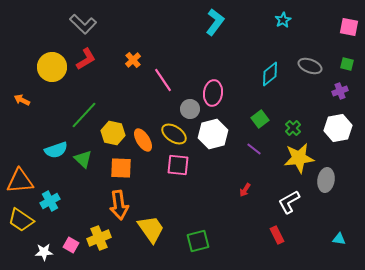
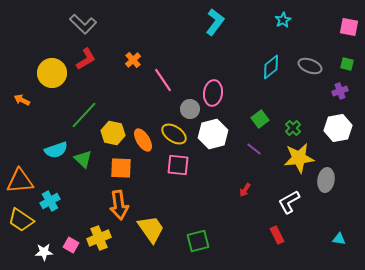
yellow circle at (52, 67): moved 6 px down
cyan diamond at (270, 74): moved 1 px right, 7 px up
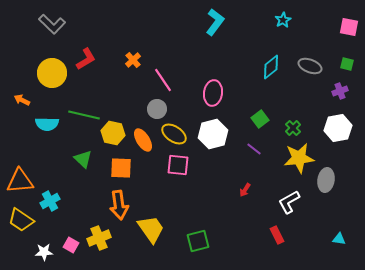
gray L-shape at (83, 24): moved 31 px left
gray circle at (190, 109): moved 33 px left
green line at (84, 115): rotated 60 degrees clockwise
cyan semicircle at (56, 150): moved 9 px left, 26 px up; rotated 20 degrees clockwise
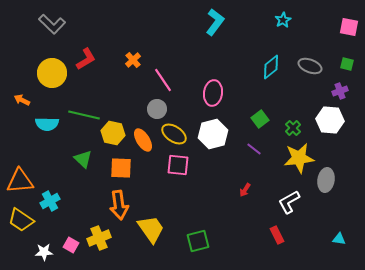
white hexagon at (338, 128): moved 8 px left, 8 px up; rotated 16 degrees clockwise
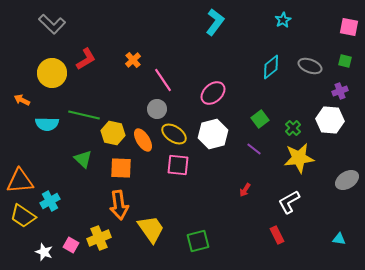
green square at (347, 64): moved 2 px left, 3 px up
pink ellipse at (213, 93): rotated 40 degrees clockwise
gray ellipse at (326, 180): moved 21 px right; rotated 50 degrees clockwise
yellow trapezoid at (21, 220): moved 2 px right, 4 px up
white star at (44, 252): rotated 24 degrees clockwise
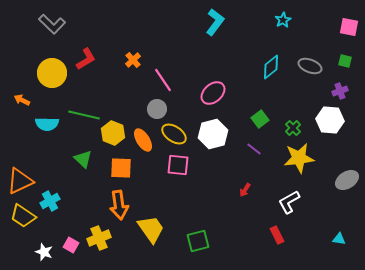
yellow hexagon at (113, 133): rotated 10 degrees clockwise
orange triangle at (20, 181): rotated 20 degrees counterclockwise
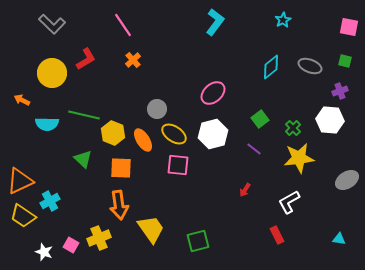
pink line at (163, 80): moved 40 px left, 55 px up
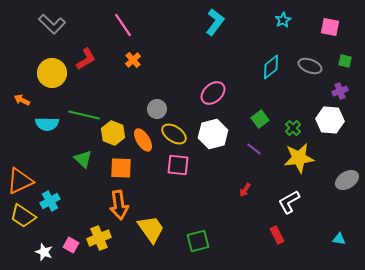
pink square at (349, 27): moved 19 px left
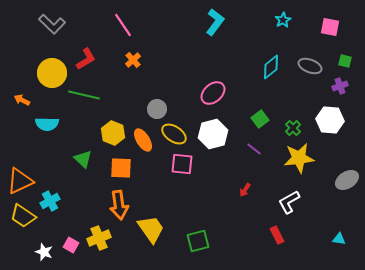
purple cross at (340, 91): moved 5 px up
green line at (84, 115): moved 20 px up
pink square at (178, 165): moved 4 px right, 1 px up
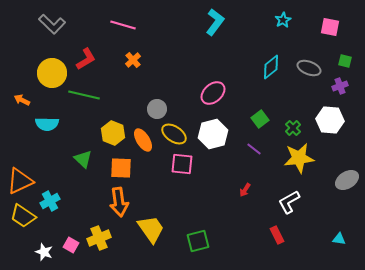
pink line at (123, 25): rotated 40 degrees counterclockwise
gray ellipse at (310, 66): moved 1 px left, 2 px down
orange arrow at (119, 205): moved 3 px up
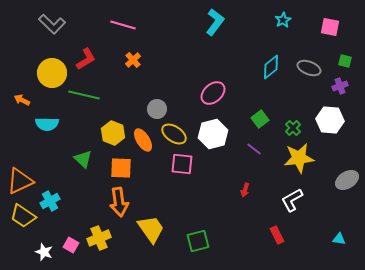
red arrow at (245, 190): rotated 16 degrees counterclockwise
white L-shape at (289, 202): moved 3 px right, 2 px up
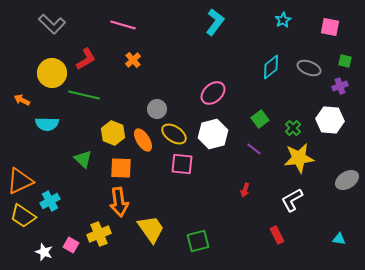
yellow cross at (99, 238): moved 4 px up
